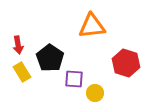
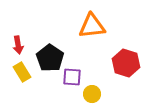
purple square: moved 2 px left, 2 px up
yellow circle: moved 3 px left, 1 px down
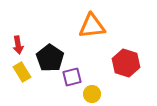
purple square: rotated 18 degrees counterclockwise
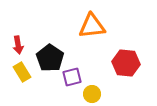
red hexagon: rotated 12 degrees counterclockwise
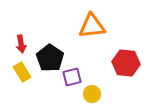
red arrow: moved 3 px right, 1 px up
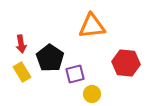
purple square: moved 3 px right, 3 px up
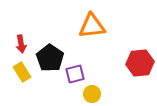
red hexagon: moved 14 px right; rotated 12 degrees counterclockwise
